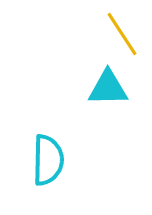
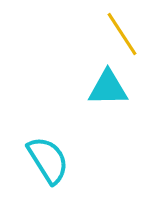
cyan semicircle: rotated 33 degrees counterclockwise
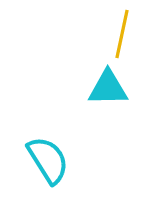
yellow line: rotated 45 degrees clockwise
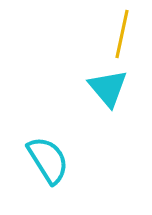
cyan triangle: rotated 51 degrees clockwise
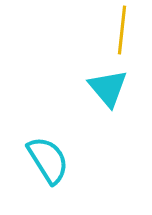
yellow line: moved 4 px up; rotated 6 degrees counterclockwise
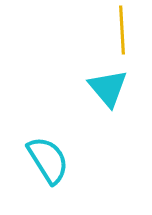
yellow line: rotated 9 degrees counterclockwise
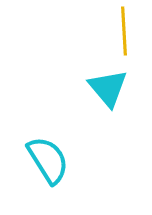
yellow line: moved 2 px right, 1 px down
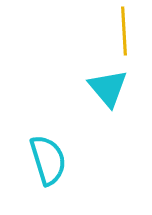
cyan semicircle: rotated 15 degrees clockwise
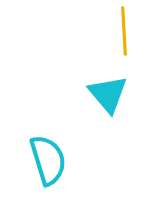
cyan triangle: moved 6 px down
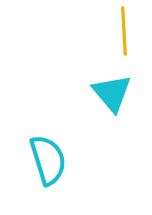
cyan triangle: moved 4 px right, 1 px up
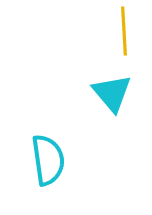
cyan semicircle: rotated 9 degrees clockwise
